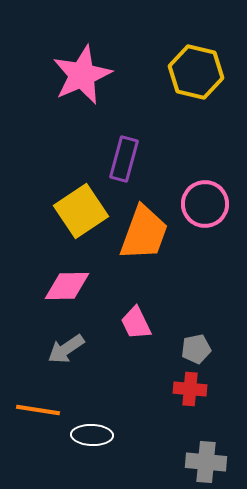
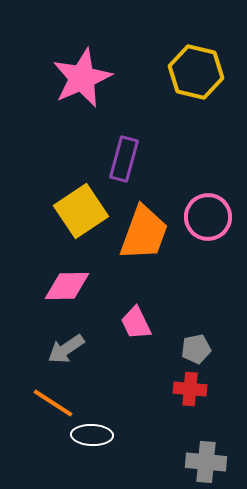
pink star: moved 3 px down
pink circle: moved 3 px right, 13 px down
orange line: moved 15 px right, 7 px up; rotated 24 degrees clockwise
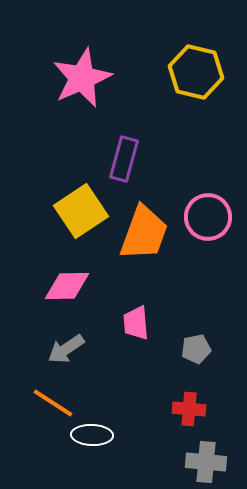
pink trapezoid: rotated 21 degrees clockwise
red cross: moved 1 px left, 20 px down
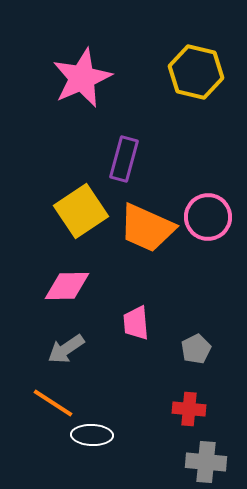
orange trapezoid: moved 3 px right, 5 px up; rotated 94 degrees clockwise
gray pentagon: rotated 16 degrees counterclockwise
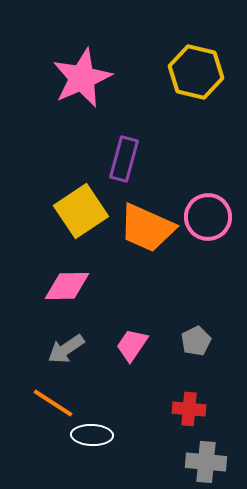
pink trapezoid: moved 4 px left, 22 px down; rotated 39 degrees clockwise
gray pentagon: moved 8 px up
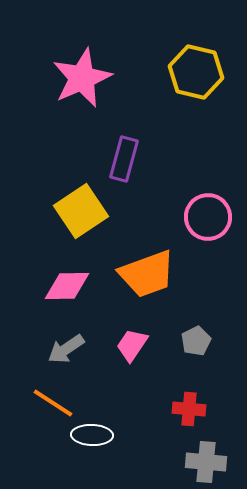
orange trapezoid: moved 46 px down; rotated 44 degrees counterclockwise
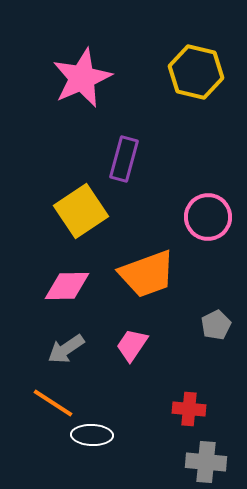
gray pentagon: moved 20 px right, 16 px up
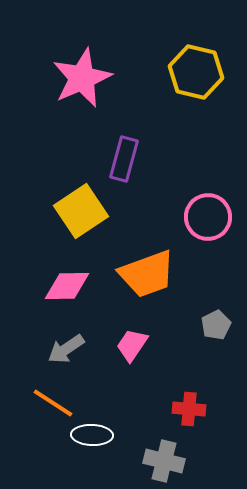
gray cross: moved 42 px left, 1 px up; rotated 9 degrees clockwise
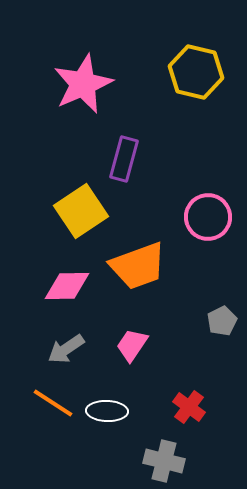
pink star: moved 1 px right, 6 px down
orange trapezoid: moved 9 px left, 8 px up
gray pentagon: moved 6 px right, 4 px up
red cross: moved 2 px up; rotated 32 degrees clockwise
white ellipse: moved 15 px right, 24 px up
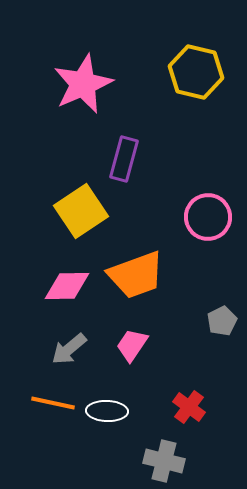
orange trapezoid: moved 2 px left, 9 px down
gray arrow: moved 3 px right; rotated 6 degrees counterclockwise
orange line: rotated 21 degrees counterclockwise
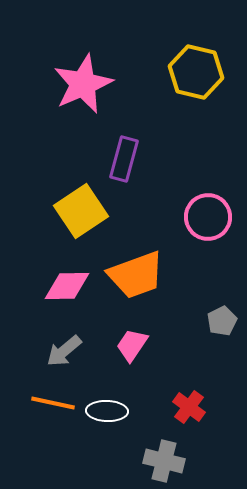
gray arrow: moved 5 px left, 2 px down
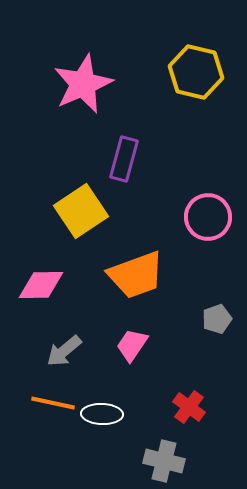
pink diamond: moved 26 px left, 1 px up
gray pentagon: moved 5 px left, 2 px up; rotated 8 degrees clockwise
white ellipse: moved 5 px left, 3 px down
